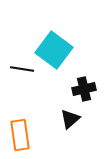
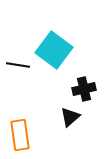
black line: moved 4 px left, 4 px up
black triangle: moved 2 px up
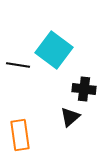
black cross: rotated 20 degrees clockwise
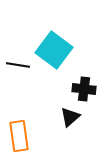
orange rectangle: moved 1 px left, 1 px down
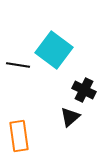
black cross: moved 1 px down; rotated 20 degrees clockwise
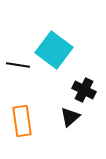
orange rectangle: moved 3 px right, 15 px up
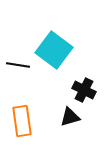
black triangle: rotated 25 degrees clockwise
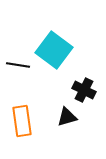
black triangle: moved 3 px left
